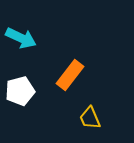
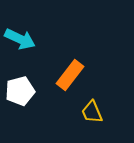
cyan arrow: moved 1 px left, 1 px down
yellow trapezoid: moved 2 px right, 6 px up
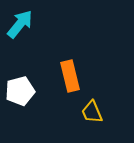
cyan arrow: moved 15 px up; rotated 76 degrees counterclockwise
orange rectangle: moved 1 px down; rotated 52 degrees counterclockwise
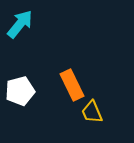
orange rectangle: moved 2 px right, 9 px down; rotated 12 degrees counterclockwise
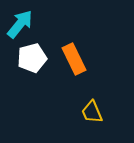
orange rectangle: moved 2 px right, 26 px up
white pentagon: moved 12 px right, 33 px up
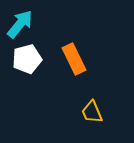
white pentagon: moved 5 px left, 1 px down
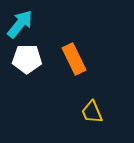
white pentagon: rotated 16 degrees clockwise
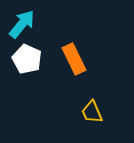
cyan arrow: moved 2 px right
white pentagon: rotated 24 degrees clockwise
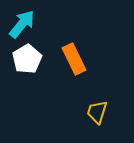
white pentagon: rotated 16 degrees clockwise
yellow trapezoid: moved 5 px right; rotated 40 degrees clockwise
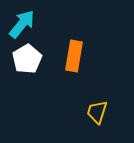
orange rectangle: moved 3 px up; rotated 36 degrees clockwise
